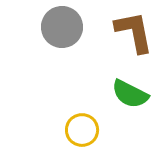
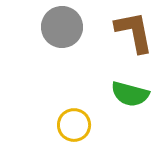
green semicircle: rotated 12 degrees counterclockwise
yellow circle: moved 8 px left, 5 px up
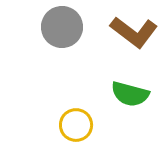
brown L-shape: rotated 138 degrees clockwise
yellow circle: moved 2 px right
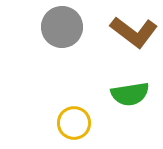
green semicircle: rotated 24 degrees counterclockwise
yellow circle: moved 2 px left, 2 px up
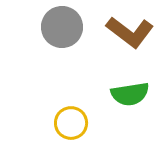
brown L-shape: moved 4 px left
yellow circle: moved 3 px left
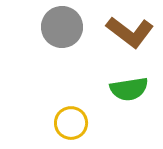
green semicircle: moved 1 px left, 5 px up
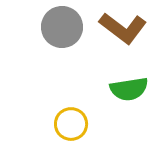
brown L-shape: moved 7 px left, 4 px up
yellow circle: moved 1 px down
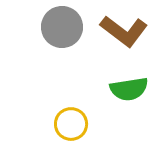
brown L-shape: moved 1 px right, 3 px down
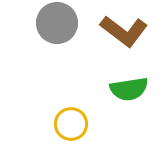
gray circle: moved 5 px left, 4 px up
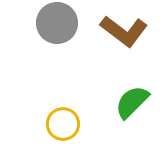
green semicircle: moved 3 px right, 13 px down; rotated 144 degrees clockwise
yellow circle: moved 8 px left
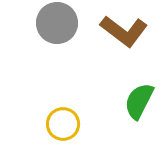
green semicircle: moved 7 px right, 1 px up; rotated 18 degrees counterclockwise
